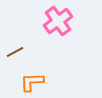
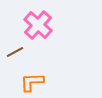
pink cross: moved 20 px left, 4 px down; rotated 12 degrees counterclockwise
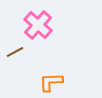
orange L-shape: moved 19 px right
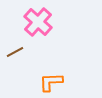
pink cross: moved 3 px up
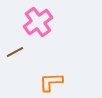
pink cross: rotated 12 degrees clockwise
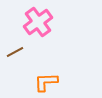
orange L-shape: moved 5 px left
